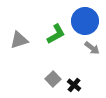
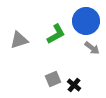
blue circle: moved 1 px right
gray square: rotated 21 degrees clockwise
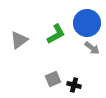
blue circle: moved 1 px right, 2 px down
gray triangle: rotated 18 degrees counterclockwise
black cross: rotated 24 degrees counterclockwise
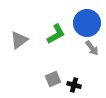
gray arrow: rotated 14 degrees clockwise
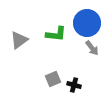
green L-shape: rotated 35 degrees clockwise
